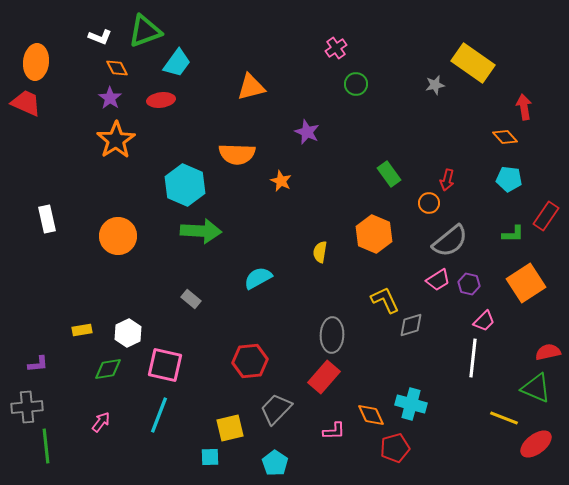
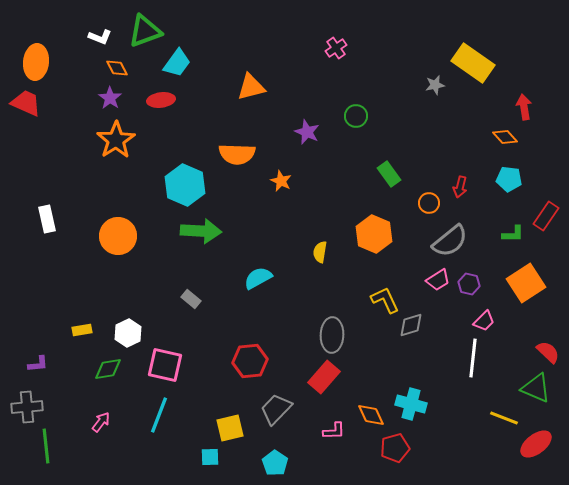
green circle at (356, 84): moved 32 px down
red arrow at (447, 180): moved 13 px right, 7 px down
red semicircle at (548, 352): rotated 55 degrees clockwise
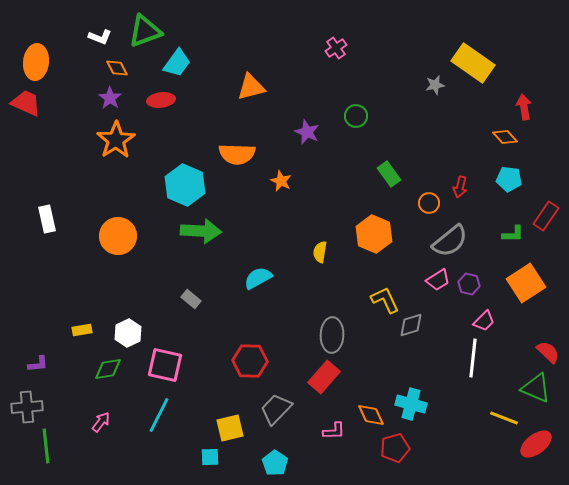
red hexagon at (250, 361): rotated 8 degrees clockwise
cyan line at (159, 415): rotated 6 degrees clockwise
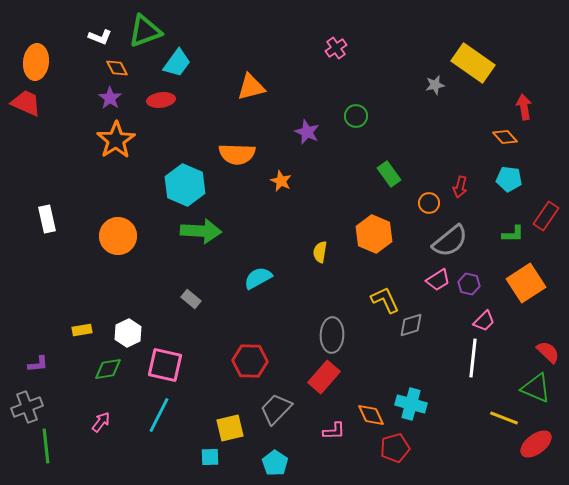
gray cross at (27, 407): rotated 16 degrees counterclockwise
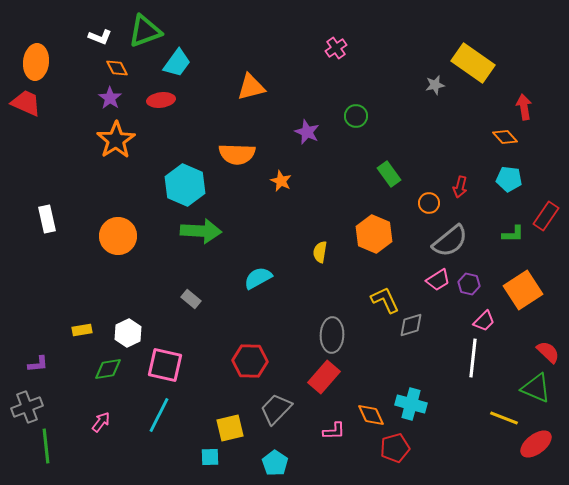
orange square at (526, 283): moved 3 px left, 7 px down
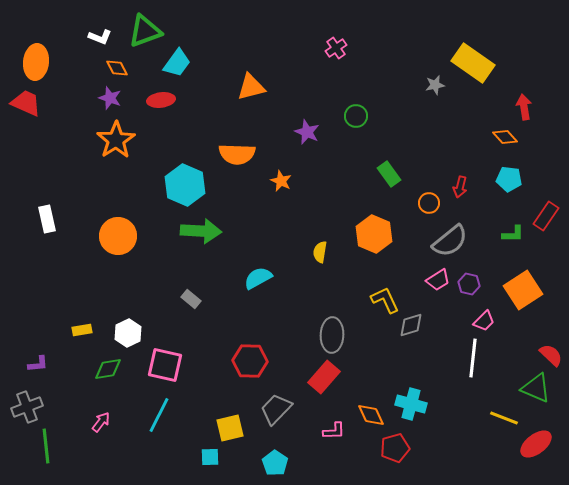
purple star at (110, 98): rotated 15 degrees counterclockwise
red semicircle at (548, 352): moved 3 px right, 3 px down
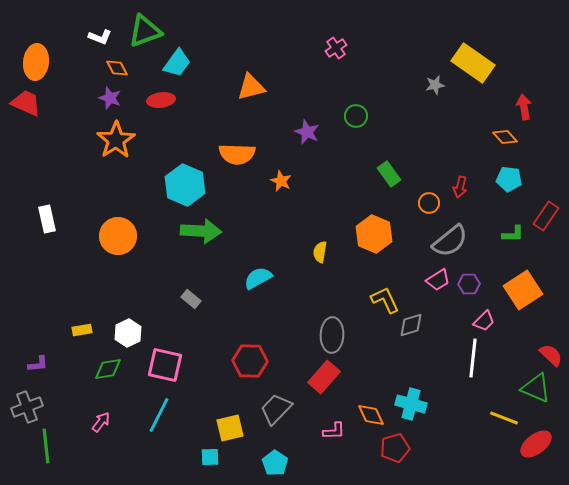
purple hexagon at (469, 284): rotated 15 degrees counterclockwise
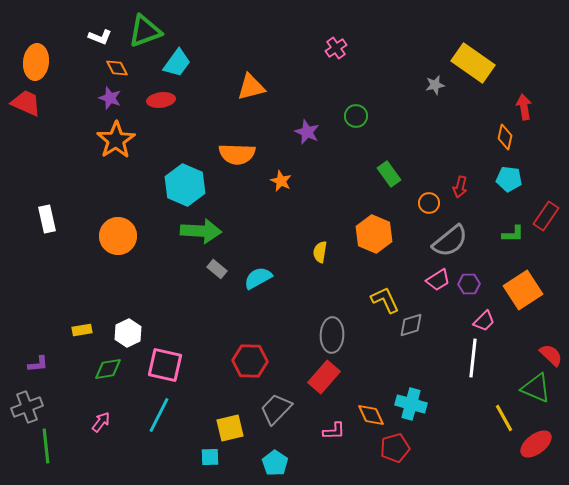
orange diamond at (505, 137): rotated 55 degrees clockwise
gray rectangle at (191, 299): moved 26 px right, 30 px up
yellow line at (504, 418): rotated 40 degrees clockwise
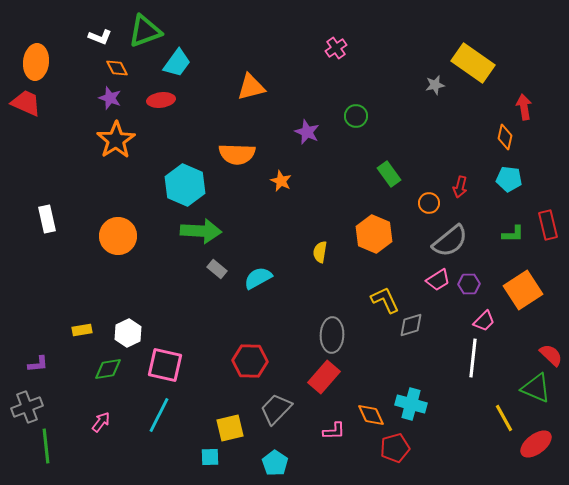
red rectangle at (546, 216): moved 2 px right, 9 px down; rotated 48 degrees counterclockwise
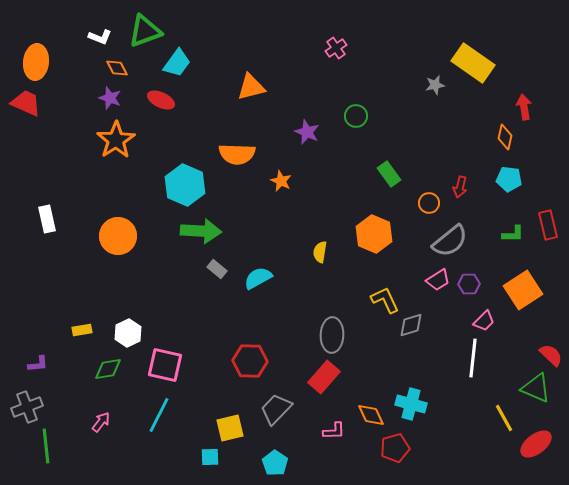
red ellipse at (161, 100): rotated 32 degrees clockwise
